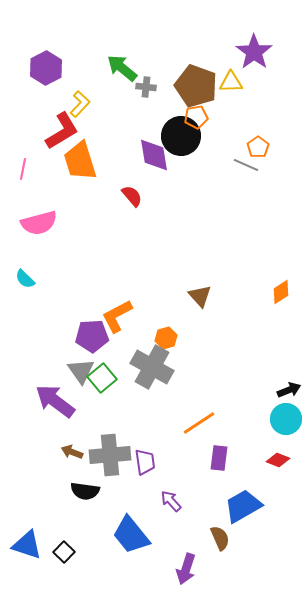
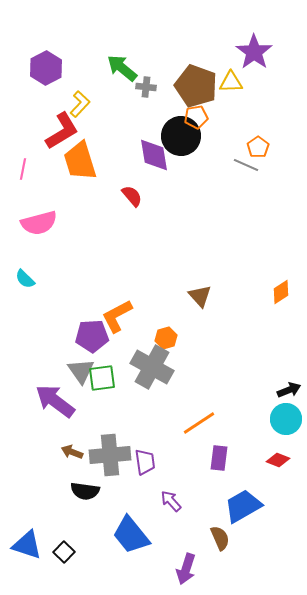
green square at (102, 378): rotated 32 degrees clockwise
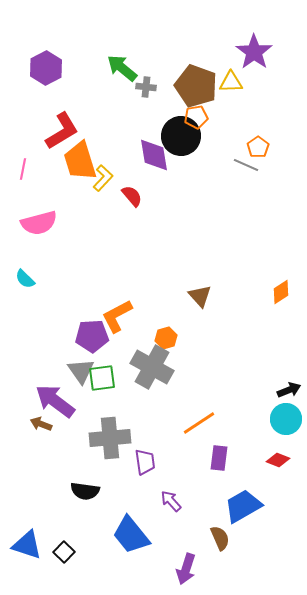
yellow L-shape at (80, 104): moved 23 px right, 74 px down
brown arrow at (72, 452): moved 31 px left, 28 px up
gray cross at (110, 455): moved 17 px up
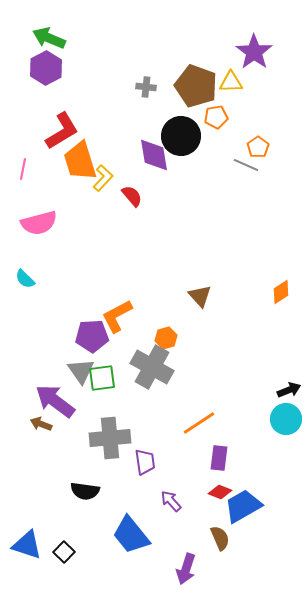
green arrow at (122, 68): moved 73 px left, 30 px up; rotated 16 degrees counterclockwise
orange pentagon at (196, 117): moved 20 px right
red diamond at (278, 460): moved 58 px left, 32 px down
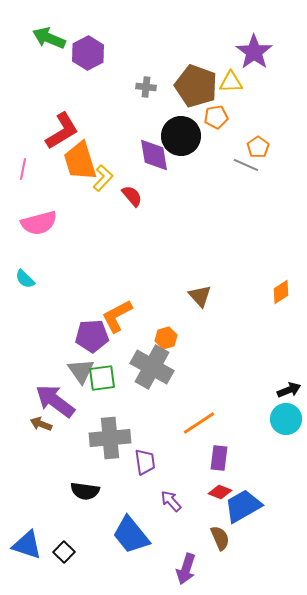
purple hexagon at (46, 68): moved 42 px right, 15 px up
